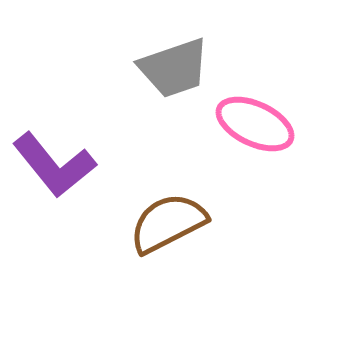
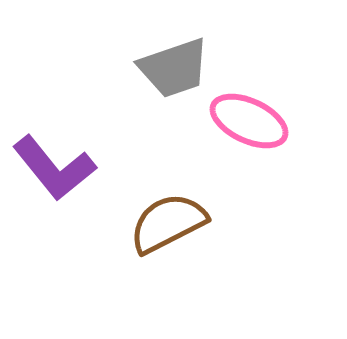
pink ellipse: moved 6 px left, 3 px up
purple L-shape: moved 3 px down
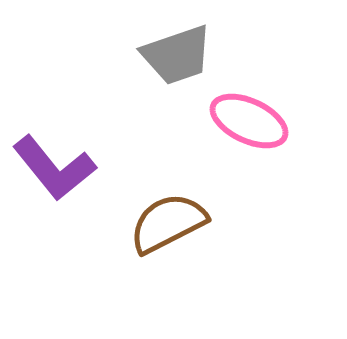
gray trapezoid: moved 3 px right, 13 px up
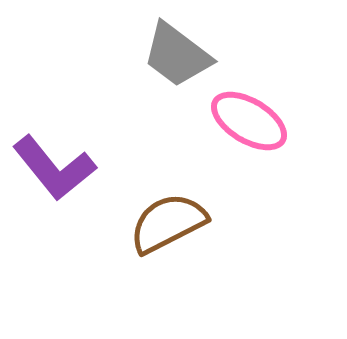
gray trapezoid: rotated 56 degrees clockwise
pink ellipse: rotated 6 degrees clockwise
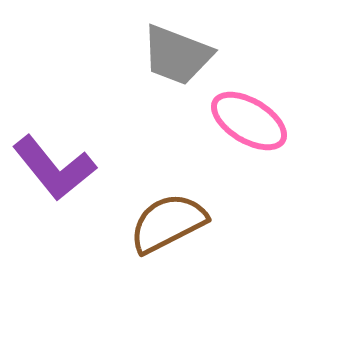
gray trapezoid: rotated 16 degrees counterclockwise
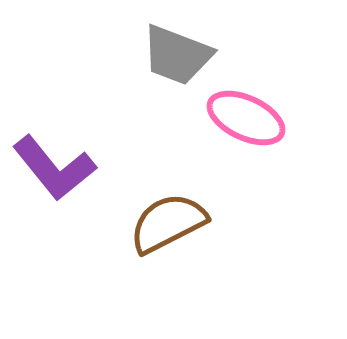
pink ellipse: moved 3 px left, 3 px up; rotated 6 degrees counterclockwise
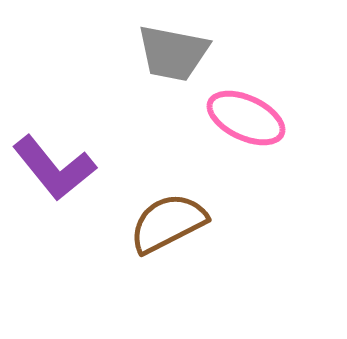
gray trapezoid: moved 4 px left, 2 px up; rotated 10 degrees counterclockwise
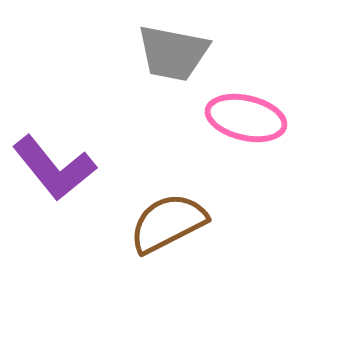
pink ellipse: rotated 12 degrees counterclockwise
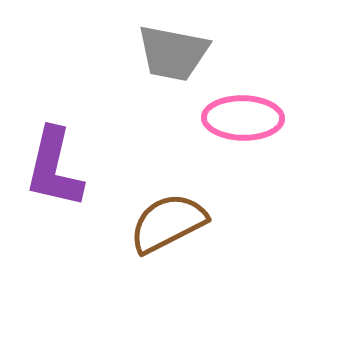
pink ellipse: moved 3 px left; rotated 12 degrees counterclockwise
purple L-shape: rotated 52 degrees clockwise
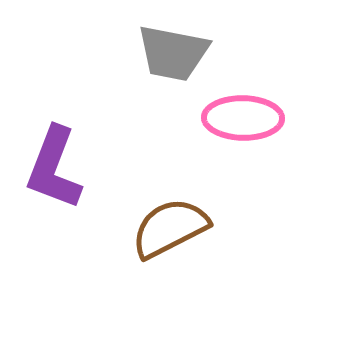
purple L-shape: rotated 8 degrees clockwise
brown semicircle: moved 2 px right, 5 px down
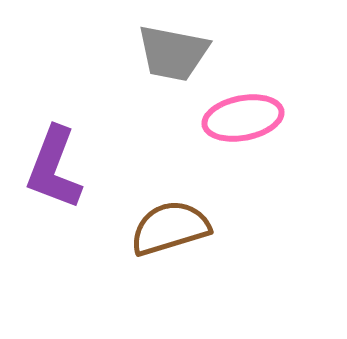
pink ellipse: rotated 12 degrees counterclockwise
brown semicircle: rotated 10 degrees clockwise
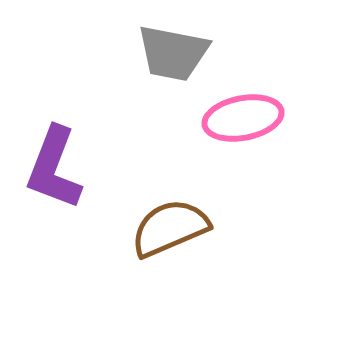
brown semicircle: rotated 6 degrees counterclockwise
